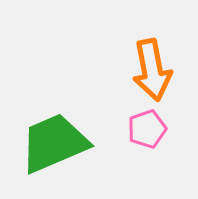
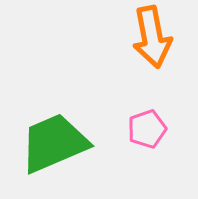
orange arrow: moved 33 px up
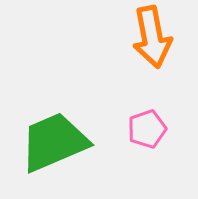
green trapezoid: moved 1 px up
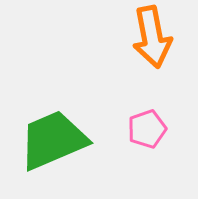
green trapezoid: moved 1 px left, 2 px up
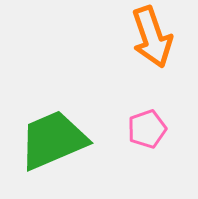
orange arrow: rotated 8 degrees counterclockwise
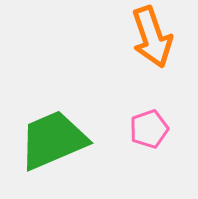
pink pentagon: moved 2 px right
